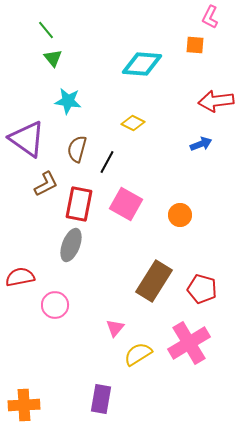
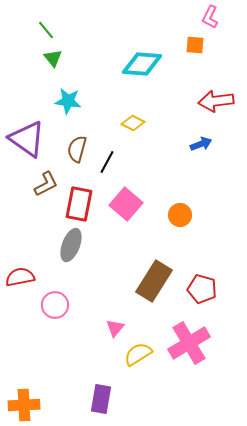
pink square: rotated 12 degrees clockwise
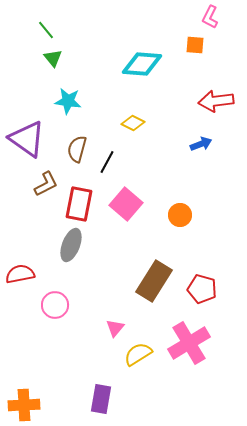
red semicircle: moved 3 px up
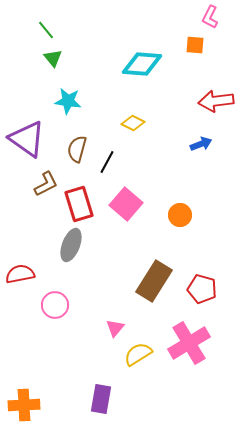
red rectangle: rotated 28 degrees counterclockwise
